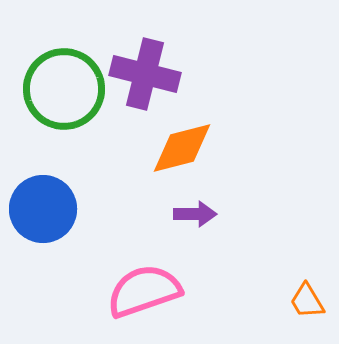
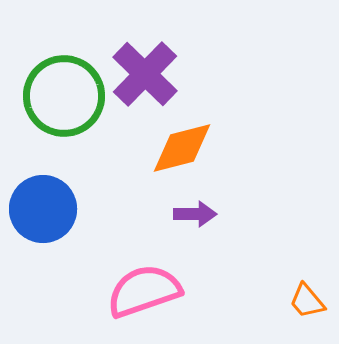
purple cross: rotated 30 degrees clockwise
green circle: moved 7 px down
orange trapezoid: rotated 9 degrees counterclockwise
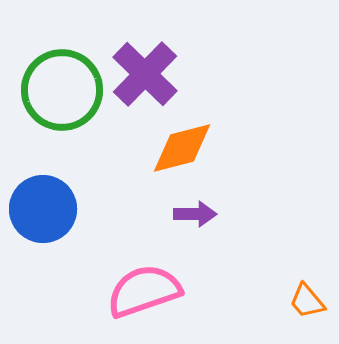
green circle: moved 2 px left, 6 px up
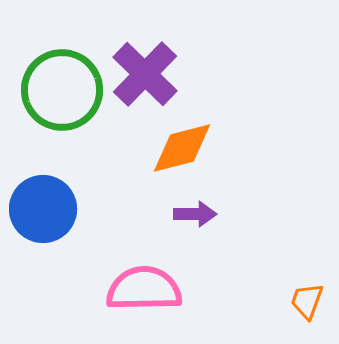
pink semicircle: moved 2 px up; rotated 18 degrees clockwise
orange trapezoid: rotated 60 degrees clockwise
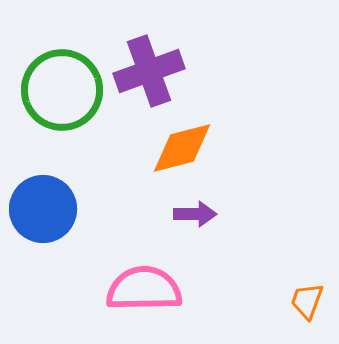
purple cross: moved 4 px right, 3 px up; rotated 26 degrees clockwise
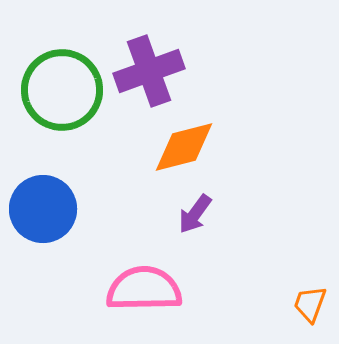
orange diamond: moved 2 px right, 1 px up
purple arrow: rotated 126 degrees clockwise
orange trapezoid: moved 3 px right, 3 px down
